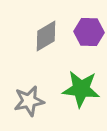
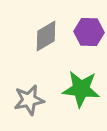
gray star: moved 1 px up
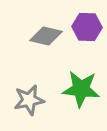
purple hexagon: moved 2 px left, 5 px up
gray diamond: rotated 44 degrees clockwise
